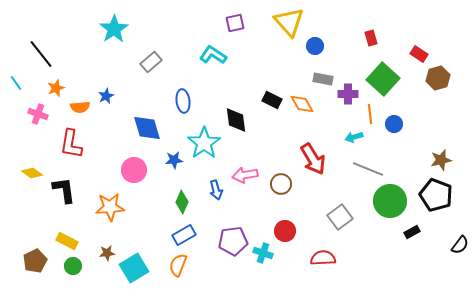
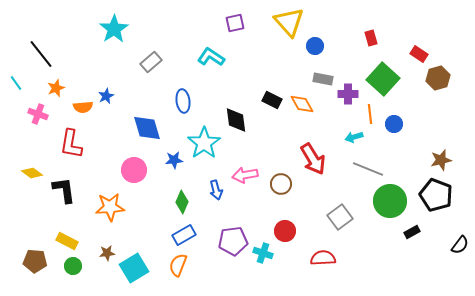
cyan L-shape at (213, 55): moved 2 px left, 2 px down
orange semicircle at (80, 107): moved 3 px right
brown pentagon at (35, 261): rotated 30 degrees clockwise
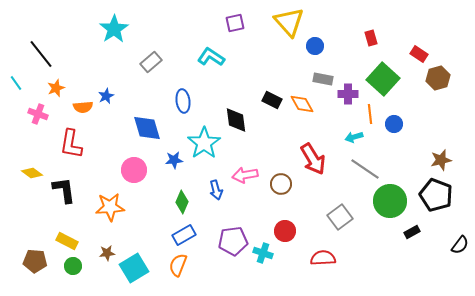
gray line at (368, 169): moved 3 px left; rotated 12 degrees clockwise
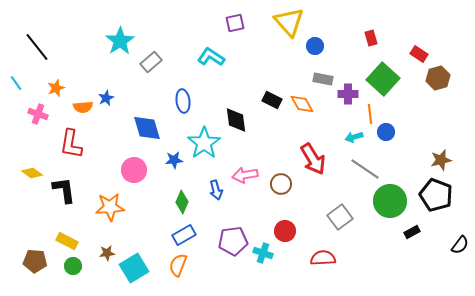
cyan star at (114, 29): moved 6 px right, 12 px down
black line at (41, 54): moved 4 px left, 7 px up
blue star at (106, 96): moved 2 px down
blue circle at (394, 124): moved 8 px left, 8 px down
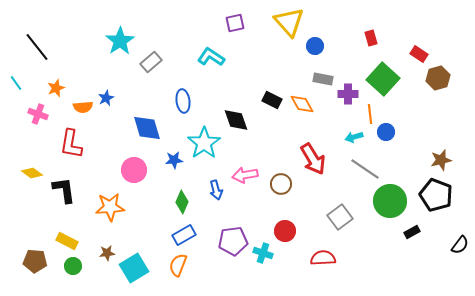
black diamond at (236, 120): rotated 12 degrees counterclockwise
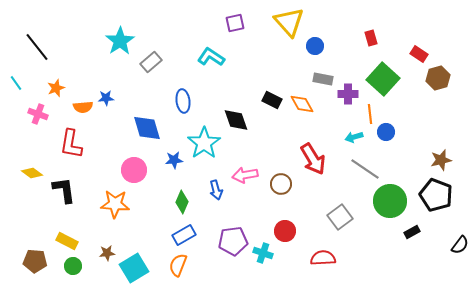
blue star at (106, 98): rotated 21 degrees clockwise
orange star at (110, 207): moved 5 px right, 3 px up; rotated 8 degrees clockwise
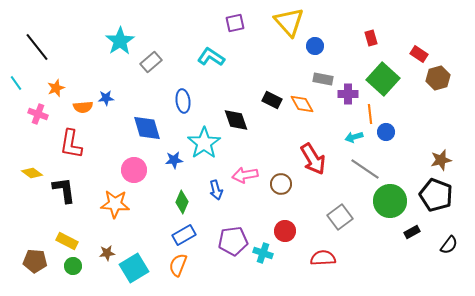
black semicircle at (460, 245): moved 11 px left
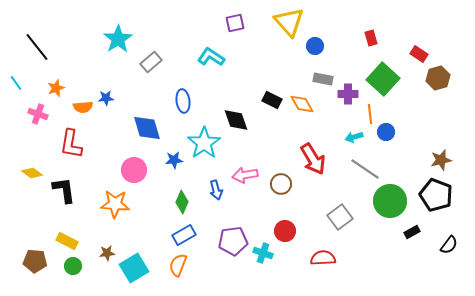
cyan star at (120, 41): moved 2 px left, 2 px up
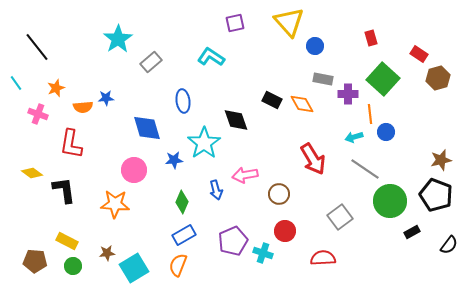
brown circle at (281, 184): moved 2 px left, 10 px down
purple pentagon at (233, 241): rotated 16 degrees counterclockwise
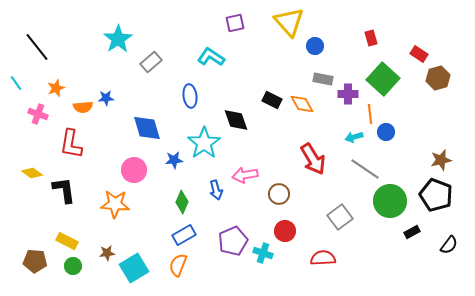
blue ellipse at (183, 101): moved 7 px right, 5 px up
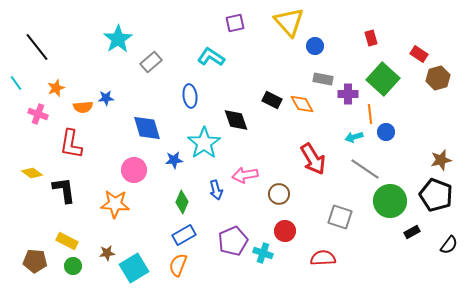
gray square at (340, 217): rotated 35 degrees counterclockwise
